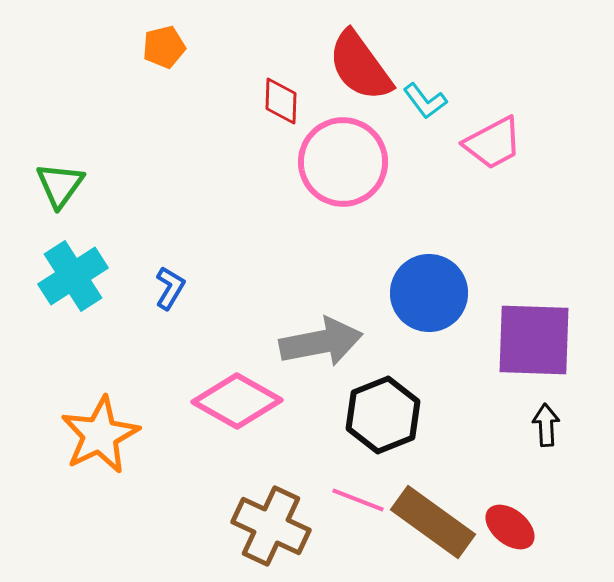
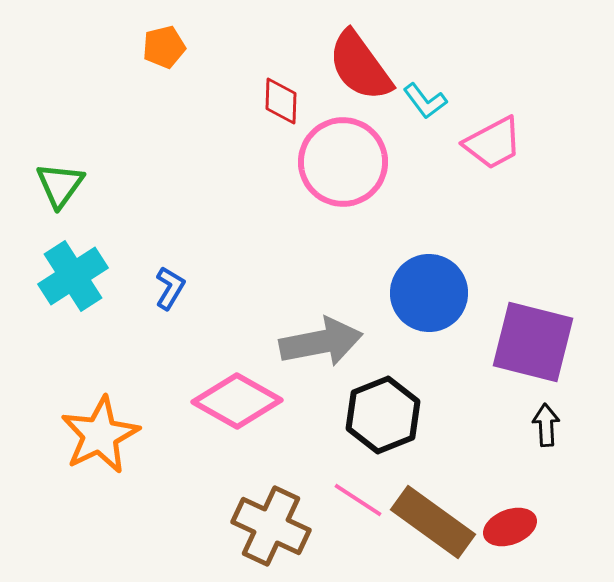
purple square: moved 1 px left, 2 px down; rotated 12 degrees clockwise
pink line: rotated 12 degrees clockwise
red ellipse: rotated 60 degrees counterclockwise
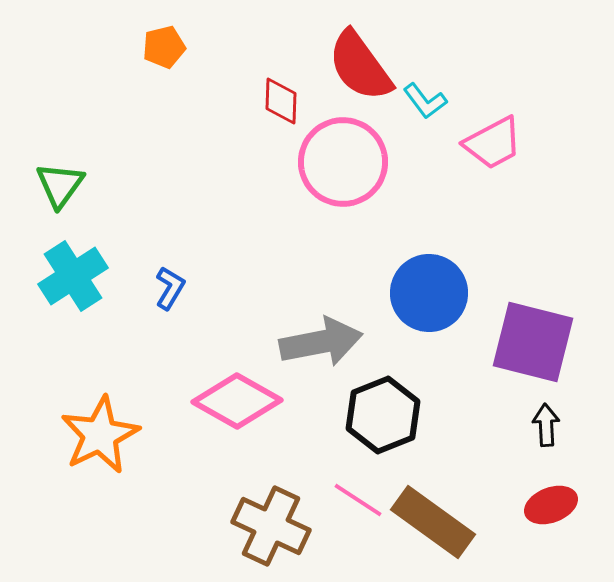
red ellipse: moved 41 px right, 22 px up
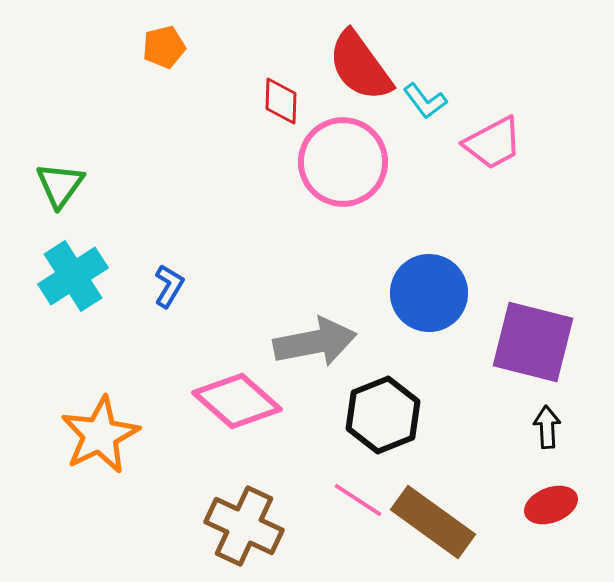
blue L-shape: moved 1 px left, 2 px up
gray arrow: moved 6 px left
pink diamond: rotated 12 degrees clockwise
black arrow: moved 1 px right, 2 px down
brown cross: moved 27 px left
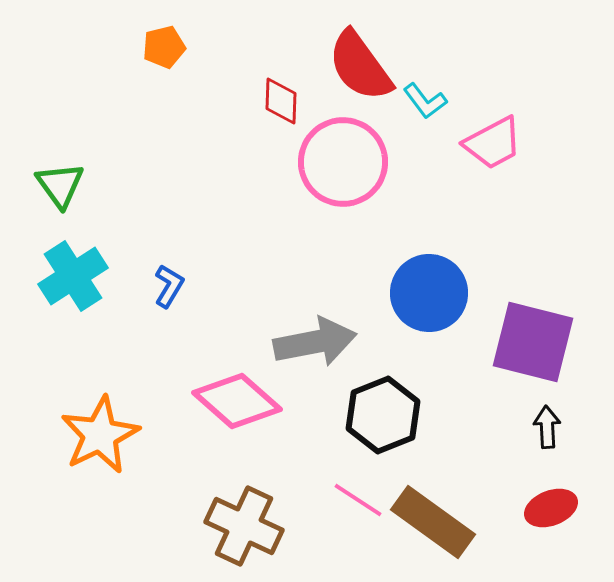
green triangle: rotated 12 degrees counterclockwise
red ellipse: moved 3 px down
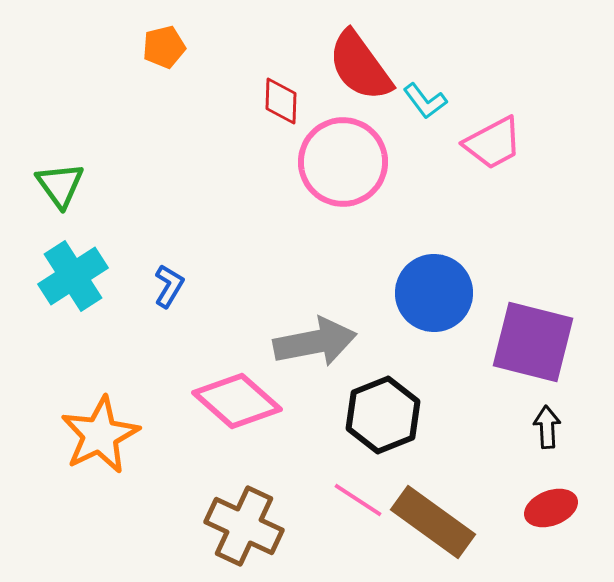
blue circle: moved 5 px right
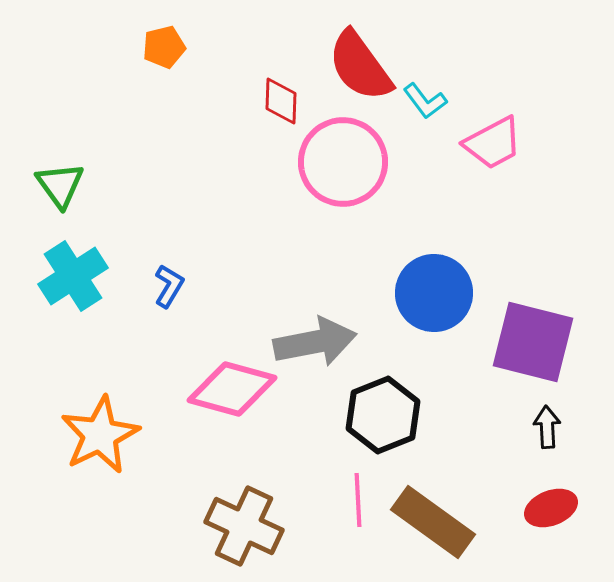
pink diamond: moved 5 px left, 12 px up; rotated 26 degrees counterclockwise
pink line: rotated 54 degrees clockwise
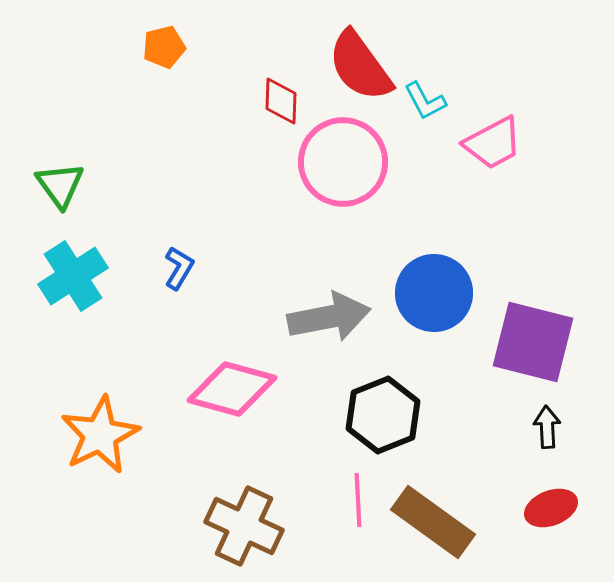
cyan L-shape: rotated 9 degrees clockwise
blue L-shape: moved 10 px right, 18 px up
gray arrow: moved 14 px right, 25 px up
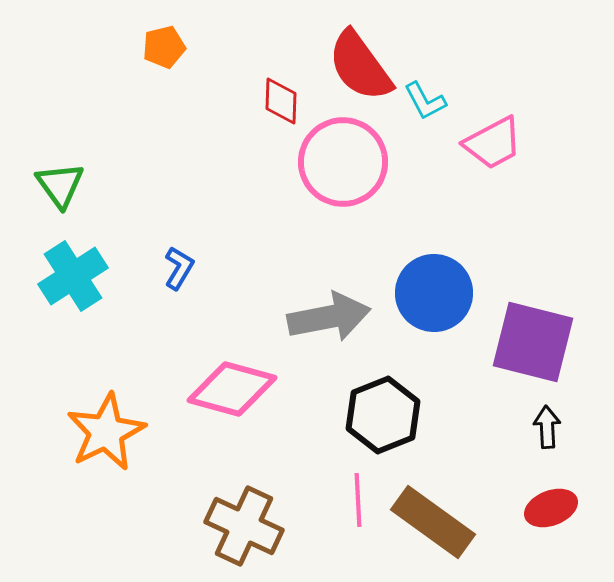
orange star: moved 6 px right, 3 px up
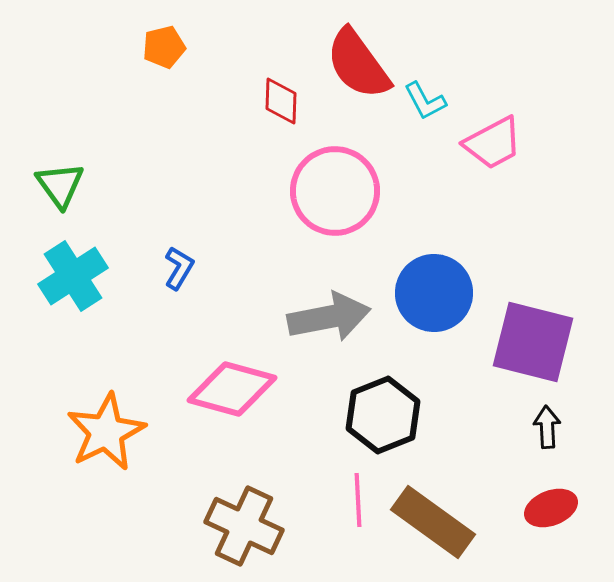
red semicircle: moved 2 px left, 2 px up
pink circle: moved 8 px left, 29 px down
